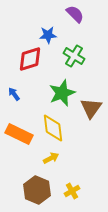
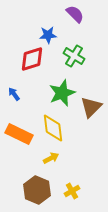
red diamond: moved 2 px right
brown triangle: moved 1 px up; rotated 10 degrees clockwise
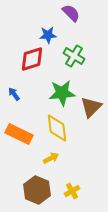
purple semicircle: moved 4 px left, 1 px up
green star: rotated 16 degrees clockwise
yellow diamond: moved 4 px right
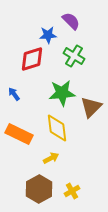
purple semicircle: moved 8 px down
brown hexagon: moved 2 px right, 1 px up; rotated 8 degrees clockwise
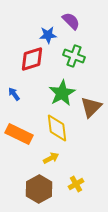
green cross: rotated 10 degrees counterclockwise
green star: rotated 24 degrees counterclockwise
yellow cross: moved 4 px right, 7 px up
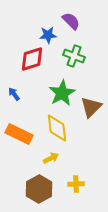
yellow cross: rotated 28 degrees clockwise
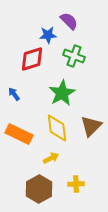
purple semicircle: moved 2 px left
brown triangle: moved 19 px down
